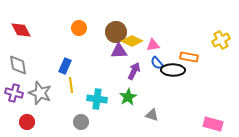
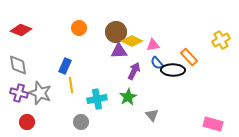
red diamond: rotated 40 degrees counterclockwise
orange rectangle: rotated 36 degrees clockwise
purple cross: moved 5 px right
cyan cross: rotated 18 degrees counterclockwise
gray triangle: rotated 32 degrees clockwise
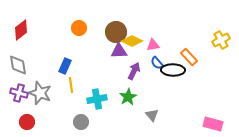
red diamond: rotated 60 degrees counterclockwise
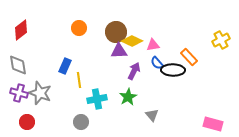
yellow line: moved 8 px right, 5 px up
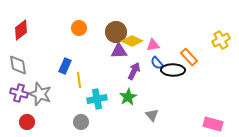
gray star: moved 1 px down
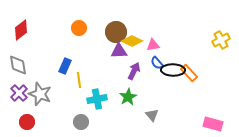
orange rectangle: moved 16 px down
purple cross: rotated 30 degrees clockwise
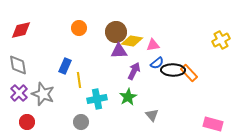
red diamond: rotated 25 degrees clockwise
yellow diamond: rotated 15 degrees counterclockwise
blue semicircle: rotated 88 degrees counterclockwise
gray star: moved 3 px right
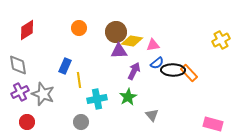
red diamond: moved 6 px right; rotated 20 degrees counterclockwise
purple cross: moved 1 px right, 1 px up; rotated 18 degrees clockwise
